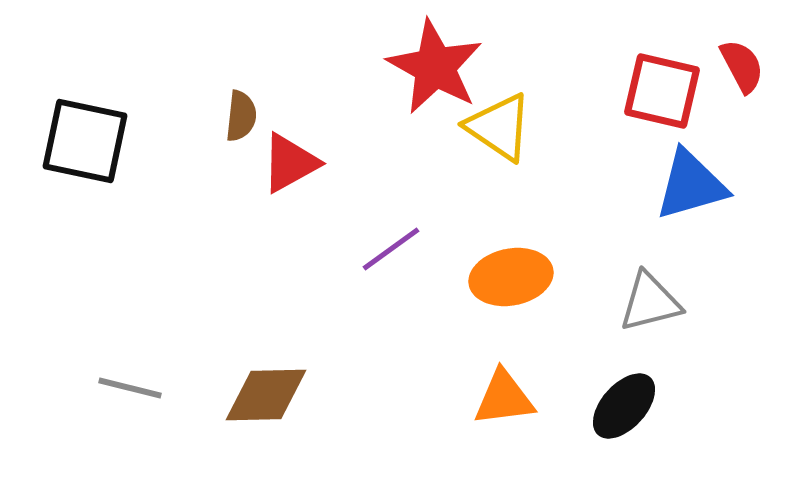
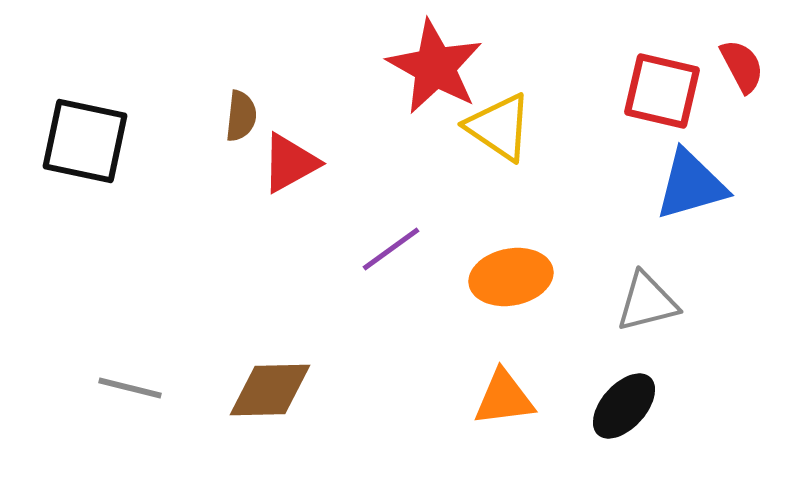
gray triangle: moved 3 px left
brown diamond: moved 4 px right, 5 px up
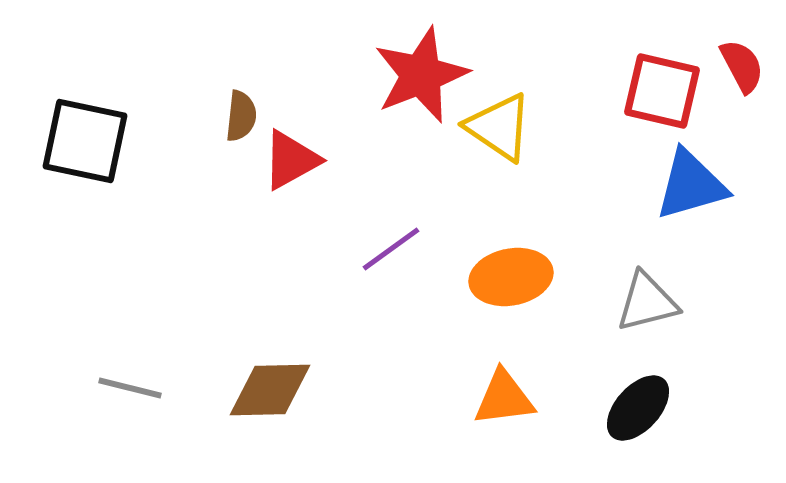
red star: moved 14 px left, 8 px down; rotated 22 degrees clockwise
red triangle: moved 1 px right, 3 px up
black ellipse: moved 14 px right, 2 px down
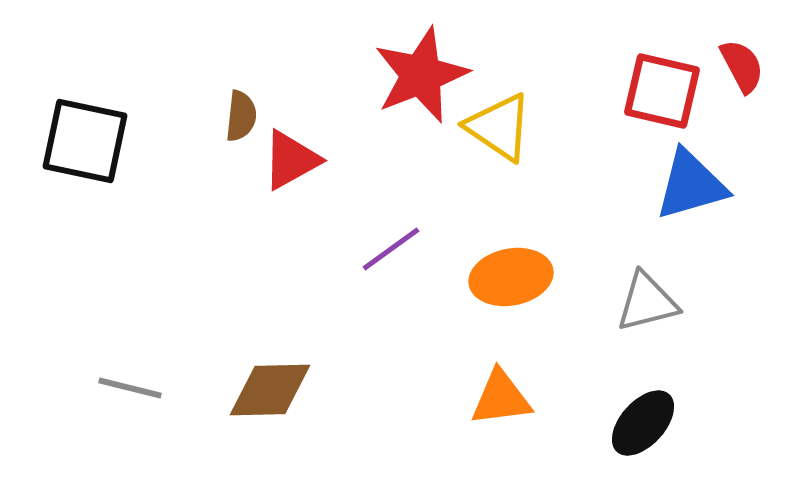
orange triangle: moved 3 px left
black ellipse: moved 5 px right, 15 px down
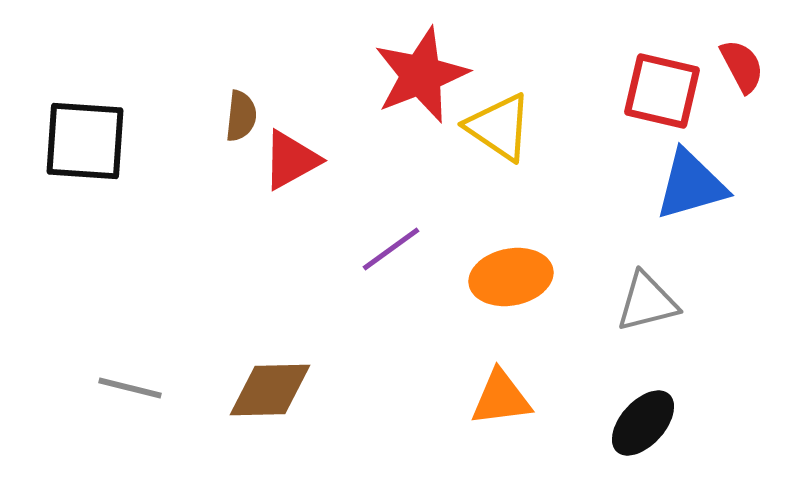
black square: rotated 8 degrees counterclockwise
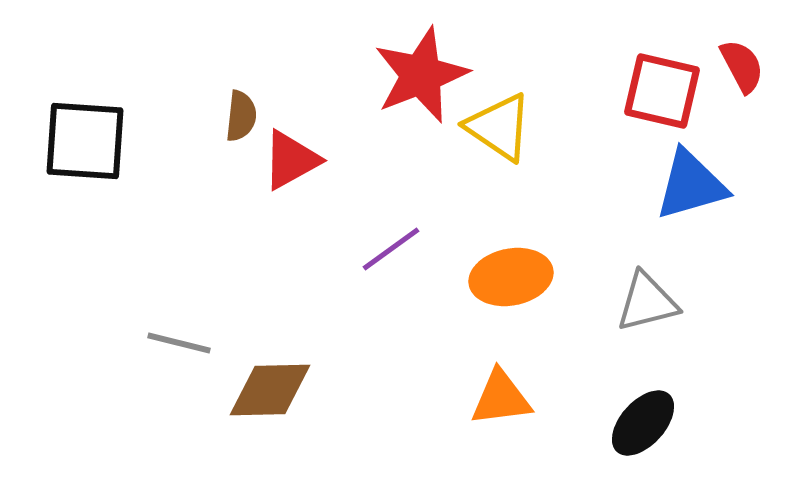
gray line: moved 49 px right, 45 px up
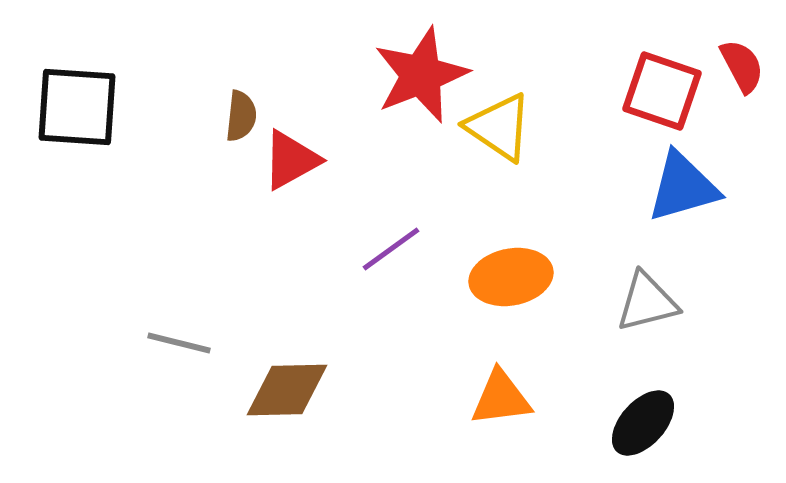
red square: rotated 6 degrees clockwise
black square: moved 8 px left, 34 px up
blue triangle: moved 8 px left, 2 px down
brown diamond: moved 17 px right
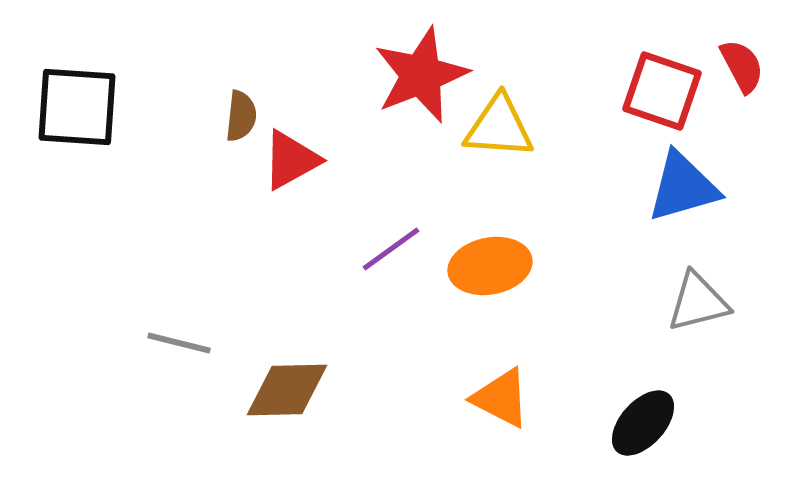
yellow triangle: rotated 30 degrees counterclockwise
orange ellipse: moved 21 px left, 11 px up
gray triangle: moved 51 px right
orange triangle: rotated 34 degrees clockwise
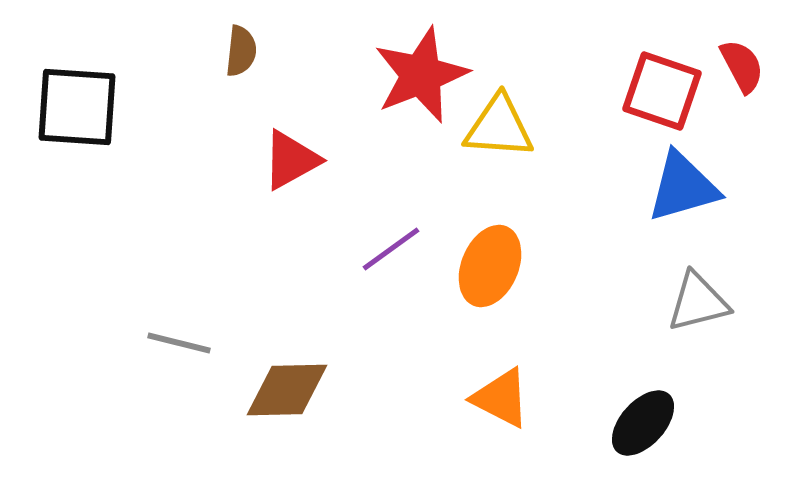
brown semicircle: moved 65 px up
orange ellipse: rotated 56 degrees counterclockwise
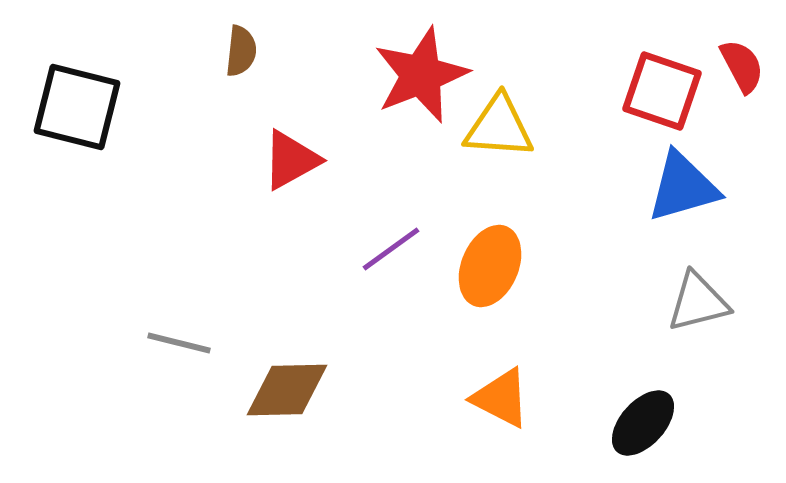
black square: rotated 10 degrees clockwise
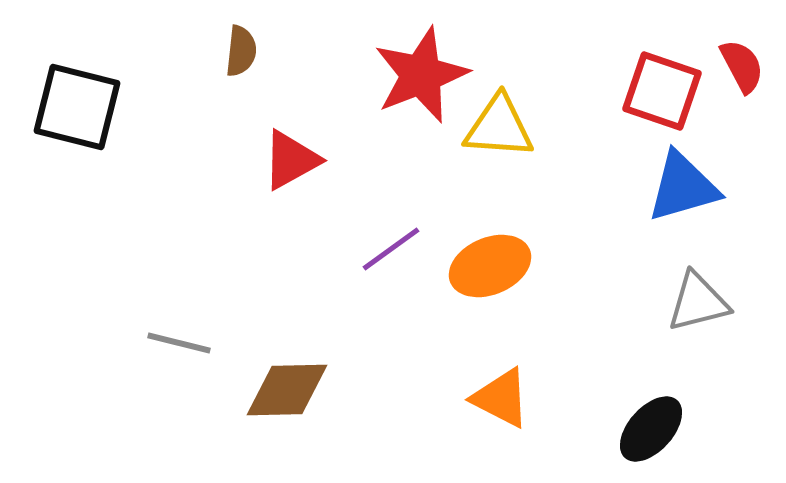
orange ellipse: rotated 44 degrees clockwise
black ellipse: moved 8 px right, 6 px down
